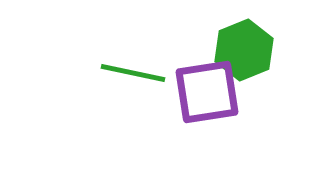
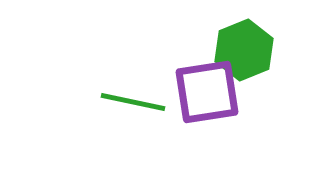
green line: moved 29 px down
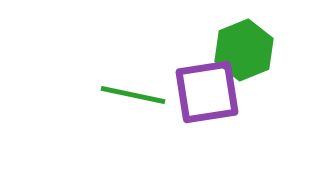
green line: moved 7 px up
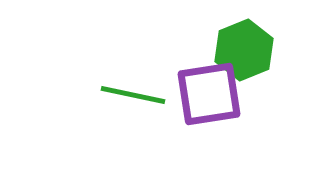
purple square: moved 2 px right, 2 px down
